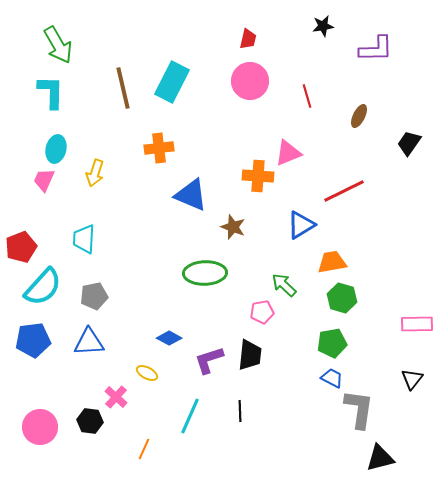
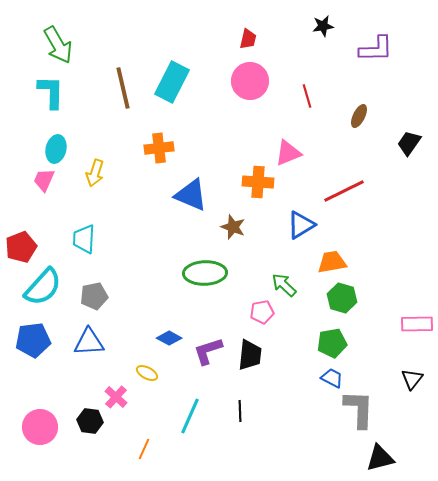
orange cross at (258, 176): moved 6 px down
purple L-shape at (209, 360): moved 1 px left, 9 px up
gray L-shape at (359, 409): rotated 6 degrees counterclockwise
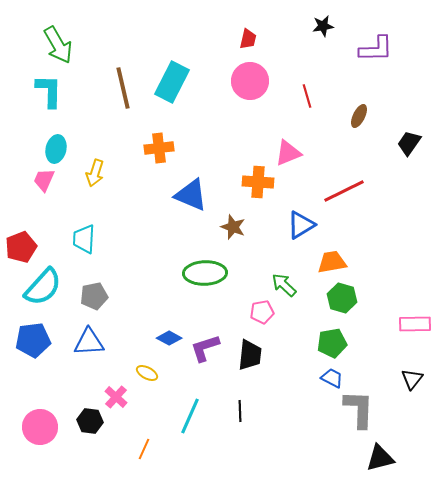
cyan L-shape at (51, 92): moved 2 px left, 1 px up
pink rectangle at (417, 324): moved 2 px left
purple L-shape at (208, 351): moved 3 px left, 3 px up
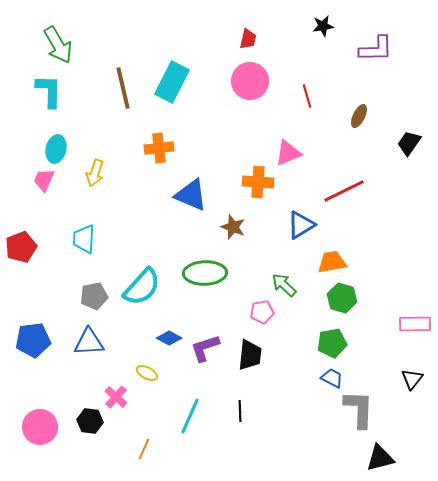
cyan semicircle at (43, 287): moved 99 px right
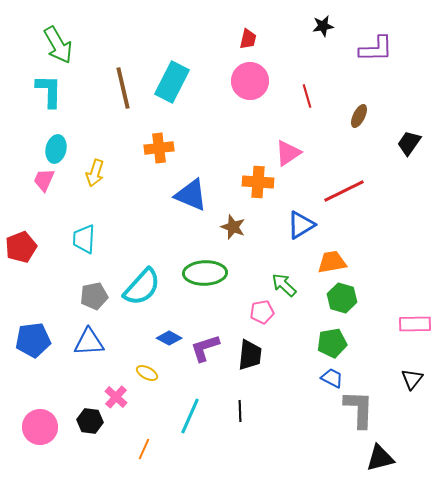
pink triangle at (288, 153): rotated 12 degrees counterclockwise
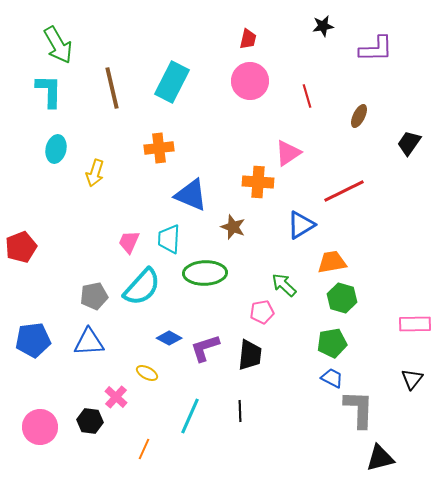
brown line at (123, 88): moved 11 px left
pink trapezoid at (44, 180): moved 85 px right, 62 px down
cyan trapezoid at (84, 239): moved 85 px right
